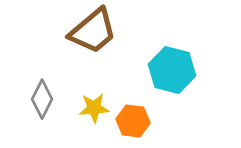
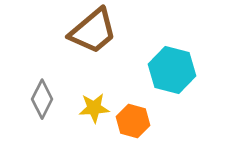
orange hexagon: rotated 8 degrees clockwise
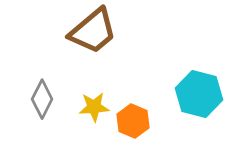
cyan hexagon: moved 27 px right, 24 px down
yellow star: moved 1 px up
orange hexagon: rotated 8 degrees clockwise
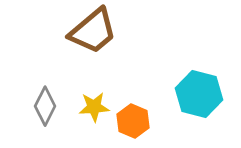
gray diamond: moved 3 px right, 7 px down
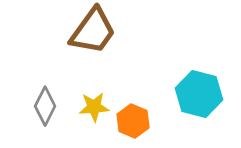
brown trapezoid: rotated 14 degrees counterclockwise
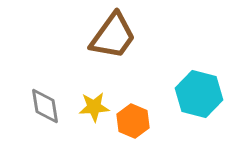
brown trapezoid: moved 20 px right, 5 px down
gray diamond: rotated 36 degrees counterclockwise
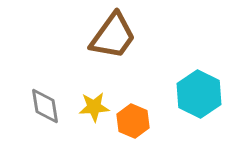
cyan hexagon: rotated 12 degrees clockwise
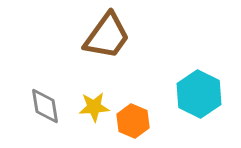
brown trapezoid: moved 6 px left
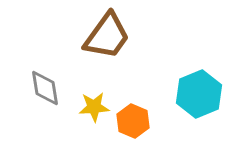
cyan hexagon: rotated 12 degrees clockwise
gray diamond: moved 18 px up
